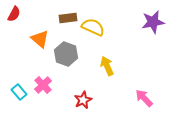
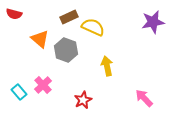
red semicircle: rotated 77 degrees clockwise
brown rectangle: moved 1 px right, 1 px up; rotated 18 degrees counterclockwise
gray hexagon: moved 4 px up
yellow arrow: rotated 12 degrees clockwise
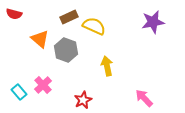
yellow semicircle: moved 1 px right, 1 px up
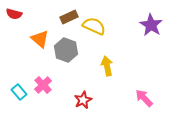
purple star: moved 2 px left, 3 px down; rotated 30 degrees counterclockwise
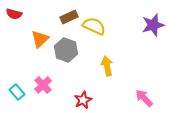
purple star: moved 2 px right; rotated 25 degrees clockwise
orange triangle: rotated 36 degrees clockwise
cyan rectangle: moved 2 px left
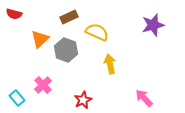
yellow semicircle: moved 3 px right, 6 px down
yellow arrow: moved 3 px right, 2 px up
cyan rectangle: moved 6 px down
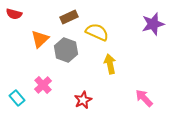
purple star: moved 1 px up
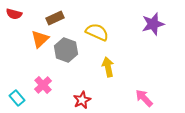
brown rectangle: moved 14 px left, 1 px down
yellow arrow: moved 2 px left, 3 px down
red star: moved 1 px left
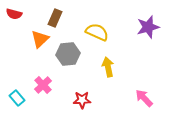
brown rectangle: rotated 42 degrees counterclockwise
purple star: moved 5 px left, 3 px down
gray hexagon: moved 2 px right, 4 px down; rotated 25 degrees counterclockwise
red star: rotated 24 degrees clockwise
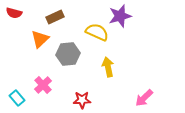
red semicircle: moved 1 px up
brown rectangle: moved 1 px up; rotated 42 degrees clockwise
purple star: moved 28 px left, 11 px up
pink arrow: rotated 90 degrees counterclockwise
